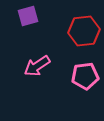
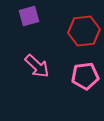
purple square: moved 1 px right
pink arrow: rotated 104 degrees counterclockwise
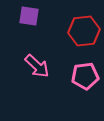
purple square: rotated 25 degrees clockwise
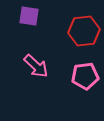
pink arrow: moved 1 px left
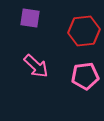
purple square: moved 1 px right, 2 px down
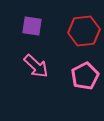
purple square: moved 2 px right, 8 px down
pink pentagon: rotated 20 degrees counterclockwise
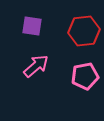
pink arrow: rotated 84 degrees counterclockwise
pink pentagon: rotated 16 degrees clockwise
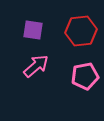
purple square: moved 1 px right, 4 px down
red hexagon: moved 3 px left
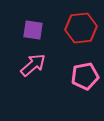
red hexagon: moved 3 px up
pink arrow: moved 3 px left, 1 px up
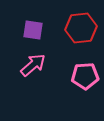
pink pentagon: rotated 8 degrees clockwise
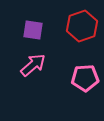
red hexagon: moved 1 px right, 2 px up; rotated 12 degrees counterclockwise
pink pentagon: moved 2 px down
